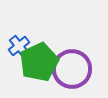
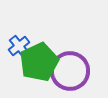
purple circle: moved 2 px left, 2 px down
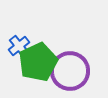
green pentagon: moved 1 px left
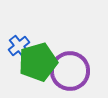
green pentagon: rotated 9 degrees clockwise
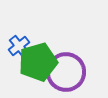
purple circle: moved 4 px left, 1 px down
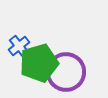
green pentagon: moved 1 px right, 1 px down
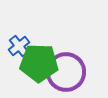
green pentagon: rotated 18 degrees clockwise
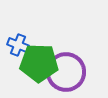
blue cross: moved 1 px left, 1 px up; rotated 30 degrees counterclockwise
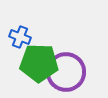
blue cross: moved 2 px right, 8 px up
